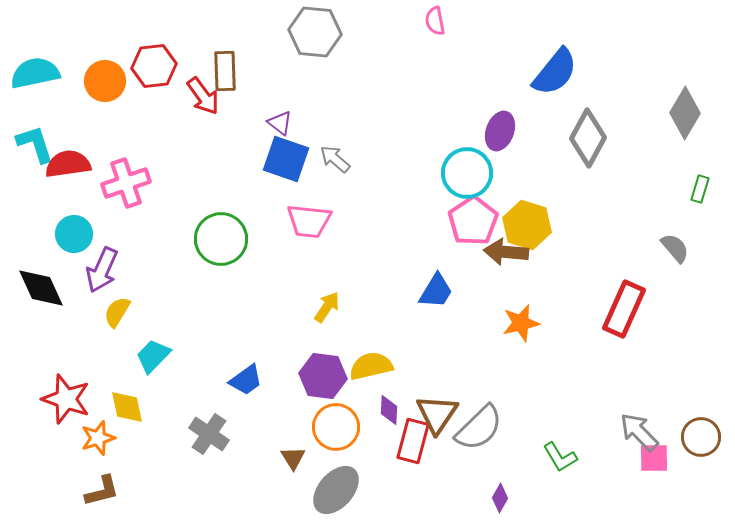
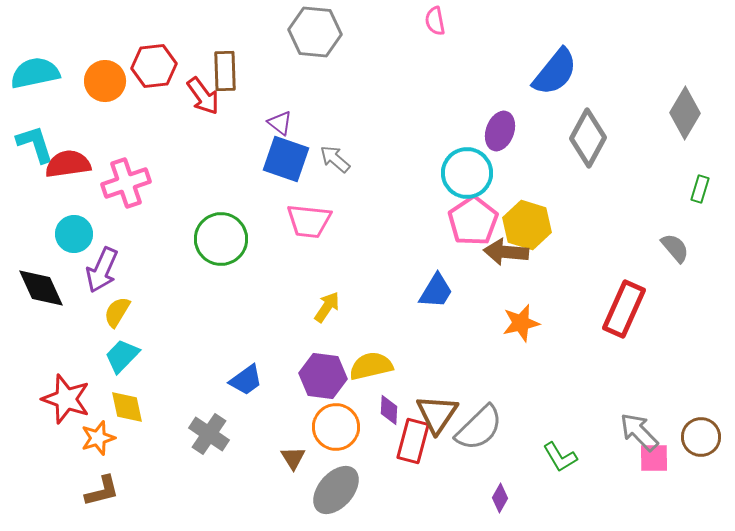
cyan trapezoid at (153, 356): moved 31 px left
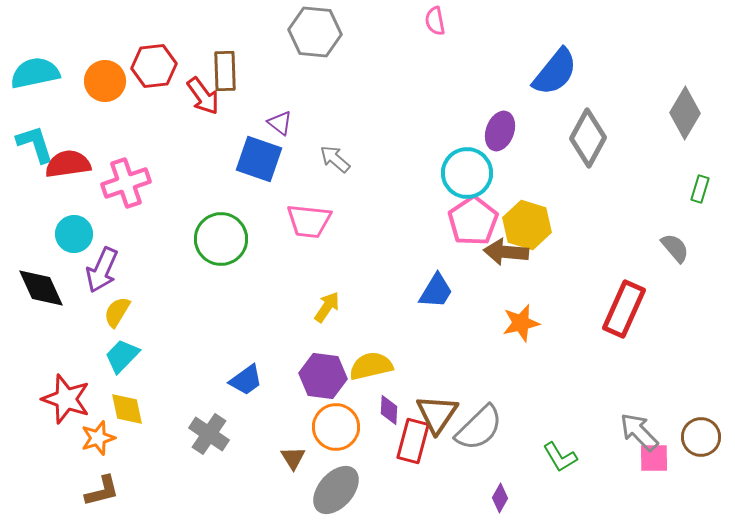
blue square at (286, 159): moved 27 px left
yellow diamond at (127, 407): moved 2 px down
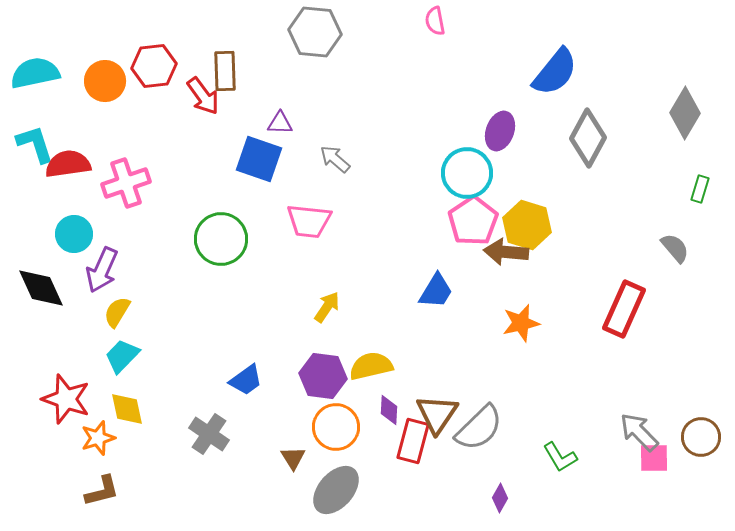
purple triangle at (280, 123): rotated 36 degrees counterclockwise
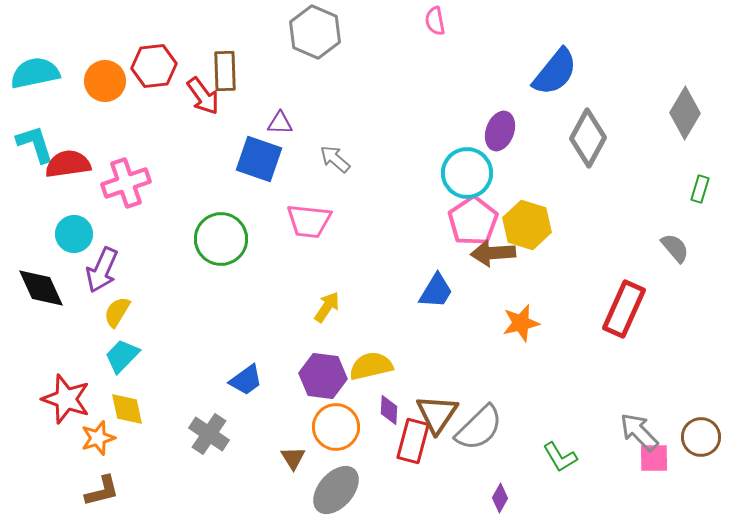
gray hexagon at (315, 32): rotated 18 degrees clockwise
brown arrow at (506, 252): moved 13 px left, 1 px down; rotated 9 degrees counterclockwise
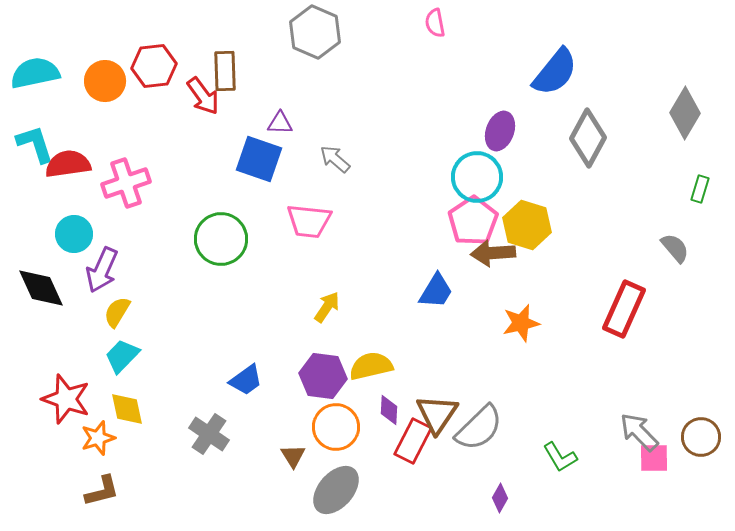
pink semicircle at (435, 21): moved 2 px down
cyan circle at (467, 173): moved 10 px right, 4 px down
red rectangle at (413, 441): rotated 12 degrees clockwise
brown triangle at (293, 458): moved 2 px up
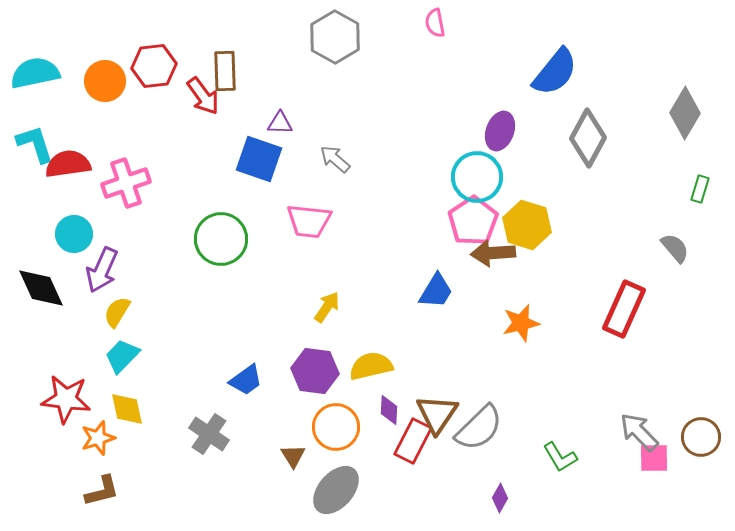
gray hexagon at (315, 32): moved 20 px right, 5 px down; rotated 6 degrees clockwise
purple hexagon at (323, 376): moved 8 px left, 5 px up
red star at (66, 399): rotated 12 degrees counterclockwise
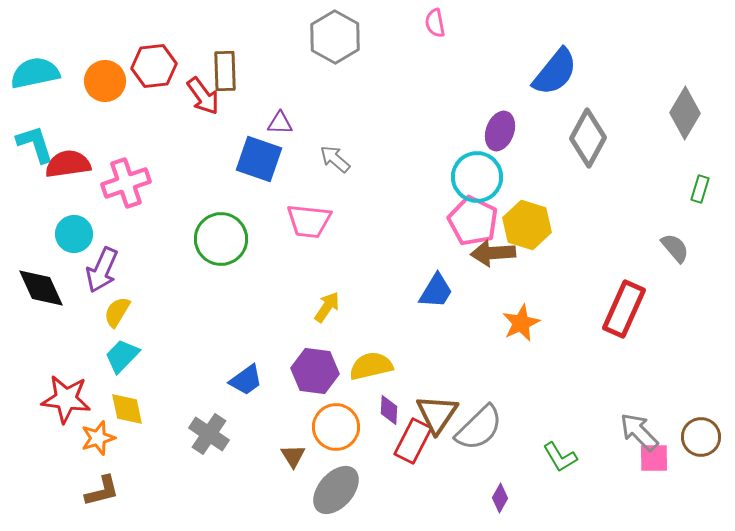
pink pentagon at (473, 221): rotated 12 degrees counterclockwise
orange star at (521, 323): rotated 12 degrees counterclockwise
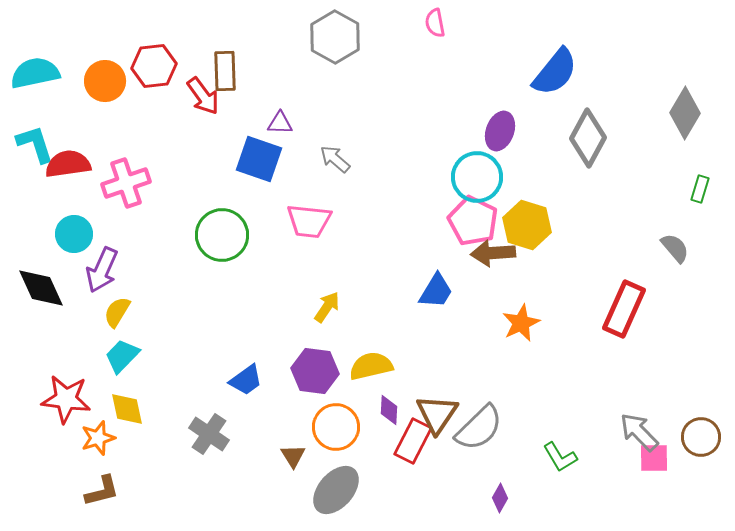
green circle at (221, 239): moved 1 px right, 4 px up
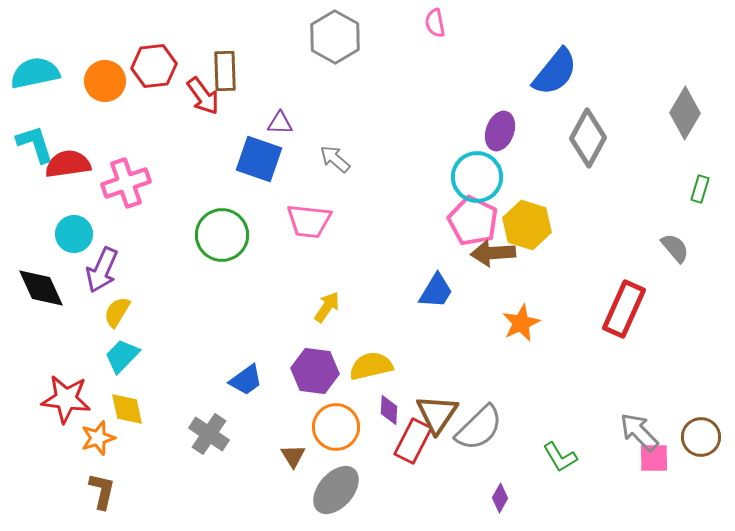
brown L-shape at (102, 491): rotated 63 degrees counterclockwise
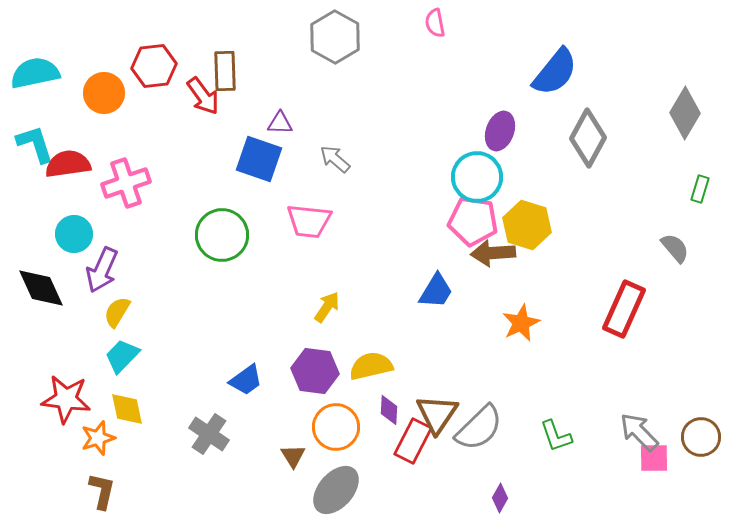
orange circle at (105, 81): moved 1 px left, 12 px down
pink pentagon at (473, 221): rotated 18 degrees counterclockwise
green L-shape at (560, 457): moved 4 px left, 21 px up; rotated 12 degrees clockwise
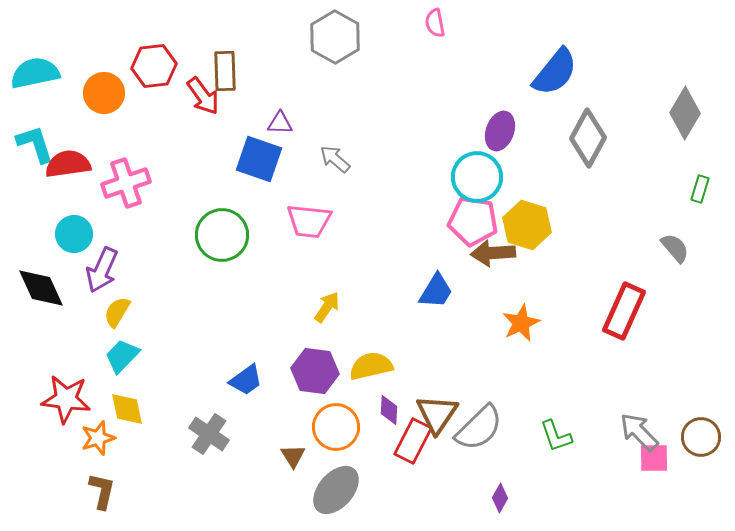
red rectangle at (624, 309): moved 2 px down
